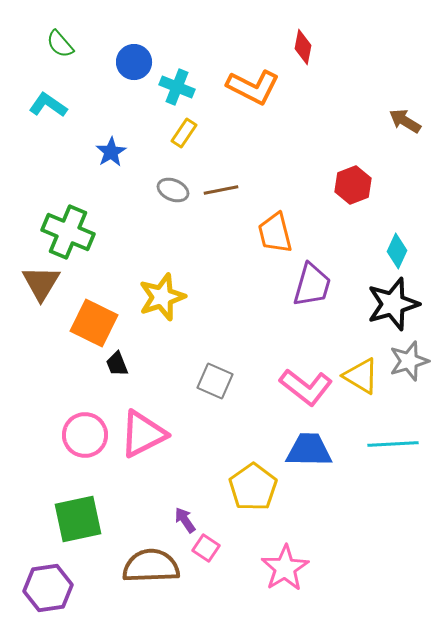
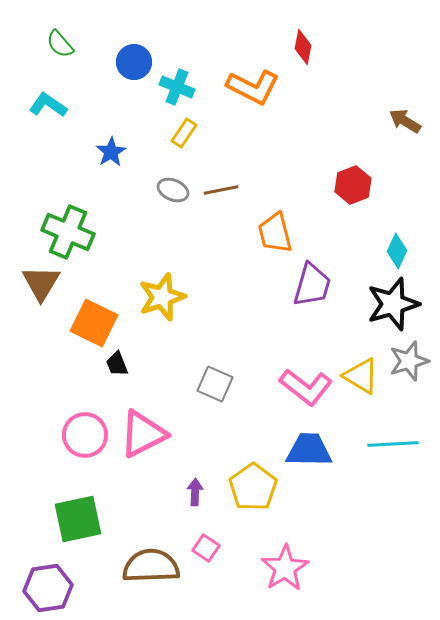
gray square: moved 3 px down
purple arrow: moved 10 px right, 28 px up; rotated 36 degrees clockwise
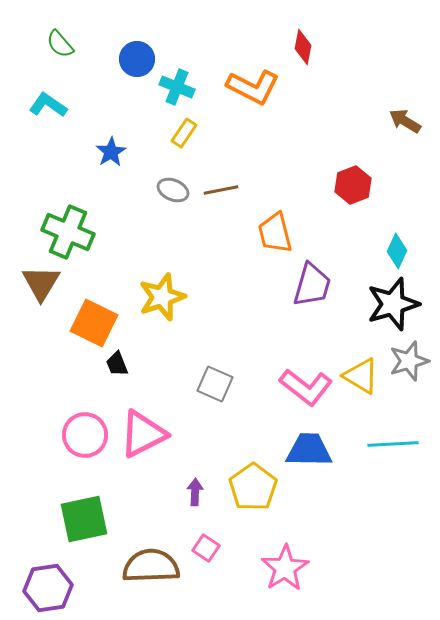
blue circle: moved 3 px right, 3 px up
green square: moved 6 px right
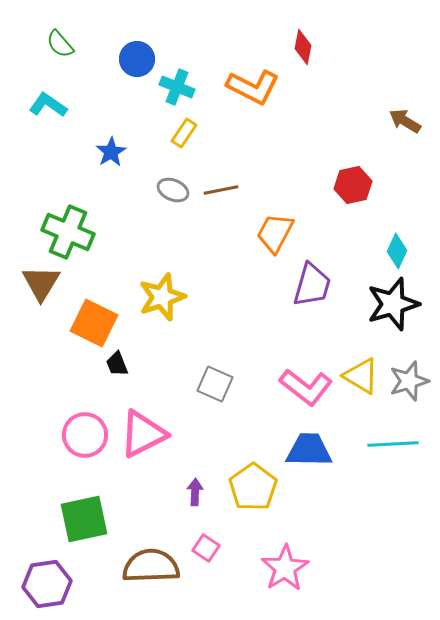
red hexagon: rotated 9 degrees clockwise
orange trapezoid: rotated 42 degrees clockwise
gray star: moved 20 px down
purple hexagon: moved 1 px left, 4 px up
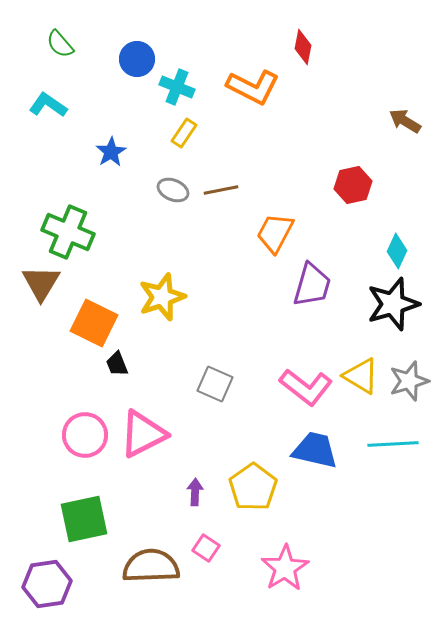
blue trapezoid: moved 6 px right; rotated 12 degrees clockwise
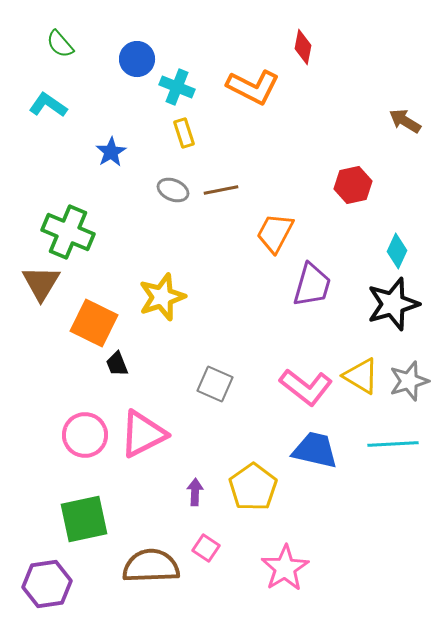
yellow rectangle: rotated 52 degrees counterclockwise
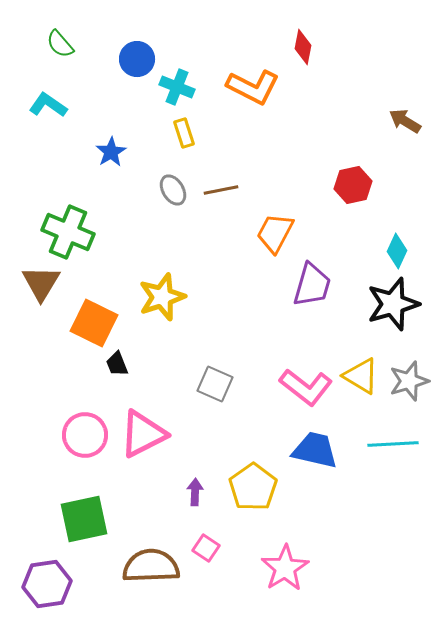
gray ellipse: rotated 36 degrees clockwise
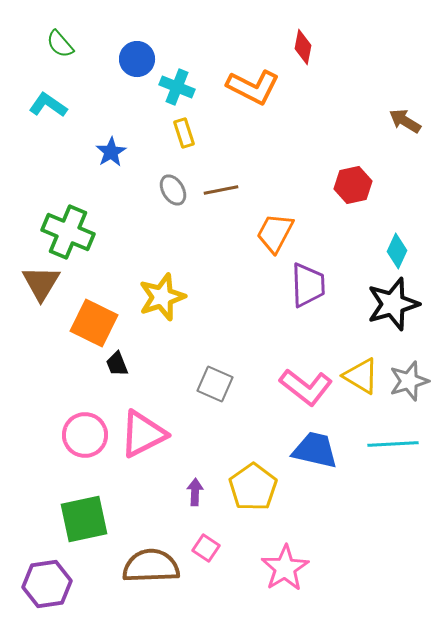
purple trapezoid: moved 4 px left; rotated 18 degrees counterclockwise
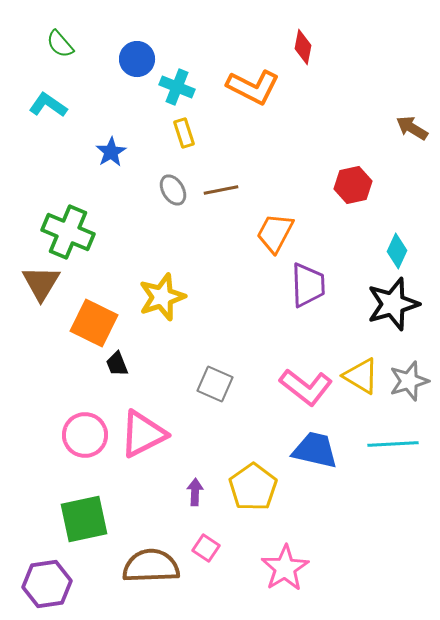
brown arrow: moved 7 px right, 7 px down
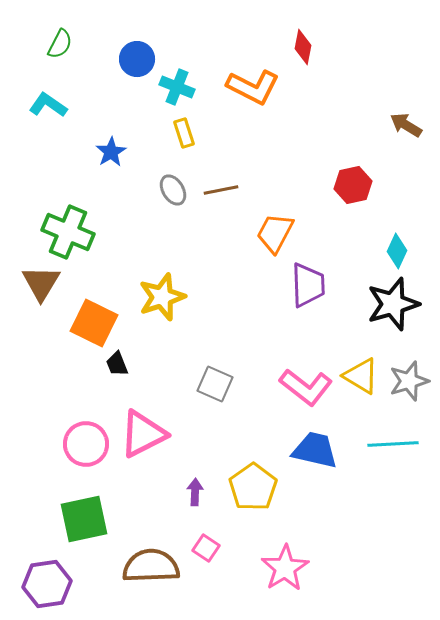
green semicircle: rotated 112 degrees counterclockwise
brown arrow: moved 6 px left, 3 px up
pink circle: moved 1 px right, 9 px down
